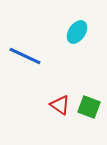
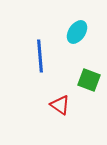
blue line: moved 15 px right; rotated 60 degrees clockwise
green square: moved 27 px up
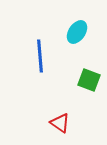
red triangle: moved 18 px down
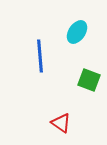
red triangle: moved 1 px right
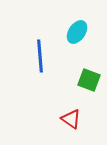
red triangle: moved 10 px right, 4 px up
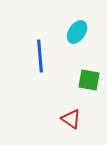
green square: rotated 10 degrees counterclockwise
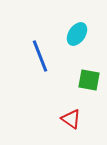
cyan ellipse: moved 2 px down
blue line: rotated 16 degrees counterclockwise
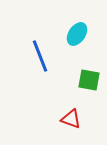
red triangle: rotated 15 degrees counterclockwise
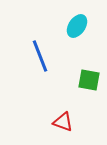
cyan ellipse: moved 8 px up
red triangle: moved 8 px left, 3 px down
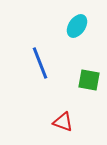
blue line: moved 7 px down
